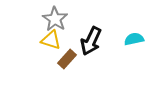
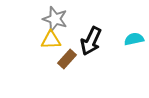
gray star: rotated 15 degrees counterclockwise
yellow triangle: rotated 20 degrees counterclockwise
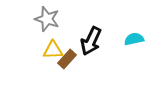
gray star: moved 8 px left
yellow triangle: moved 2 px right, 10 px down
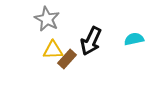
gray star: rotated 10 degrees clockwise
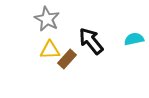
black arrow: rotated 116 degrees clockwise
yellow triangle: moved 3 px left
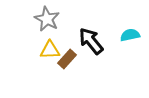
cyan semicircle: moved 4 px left, 4 px up
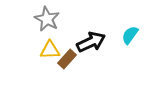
cyan semicircle: rotated 42 degrees counterclockwise
black arrow: moved 1 px down; rotated 104 degrees clockwise
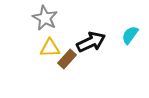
gray star: moved 2 px left, 1 px up
yellow triangle: moved 2 px up
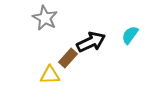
yellow triangle: moved 27 px down
brown rectangle: moved 1 px right, 1 px up
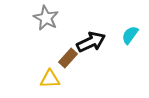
gray star: moved 1 px right
yellow triangle: moved 4 px down
